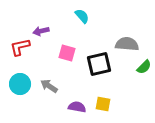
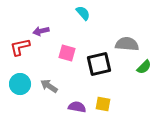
cyan semicircle: moved 1 px right, 3 px up
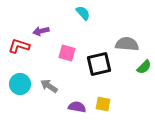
red L-shape: moved 1 px left, 1 px up; rotated 30 degrees clockwise
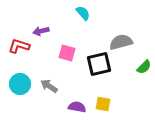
gray semicircle: moved 6 px left, 2 px up; rotated 20 degrees counterclockwise
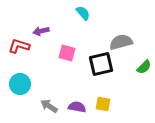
black square: moved 2 px right
gray arrow: moved 20 px down
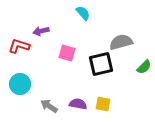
purple semicircle: moved 1 px right, 3 px up
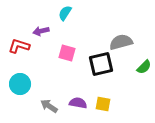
cyan semicircle: moved 18 px left; rotated 105 degrees counterclockwise
purple semicircle: moved 1 px up
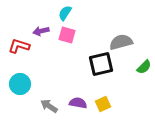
pink square: moved 18 px up
yellow square: rotated 35 degrees counterclockwise
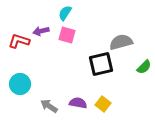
red L-shape: moved 5 px up
yellow square: rotated 28 degrees counterclockwise
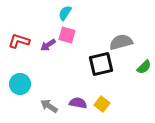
purple arrow: moved 7 px right, 14 px down; rotated 21 degrees counterclockwise
yellow square: moved 1 px left
